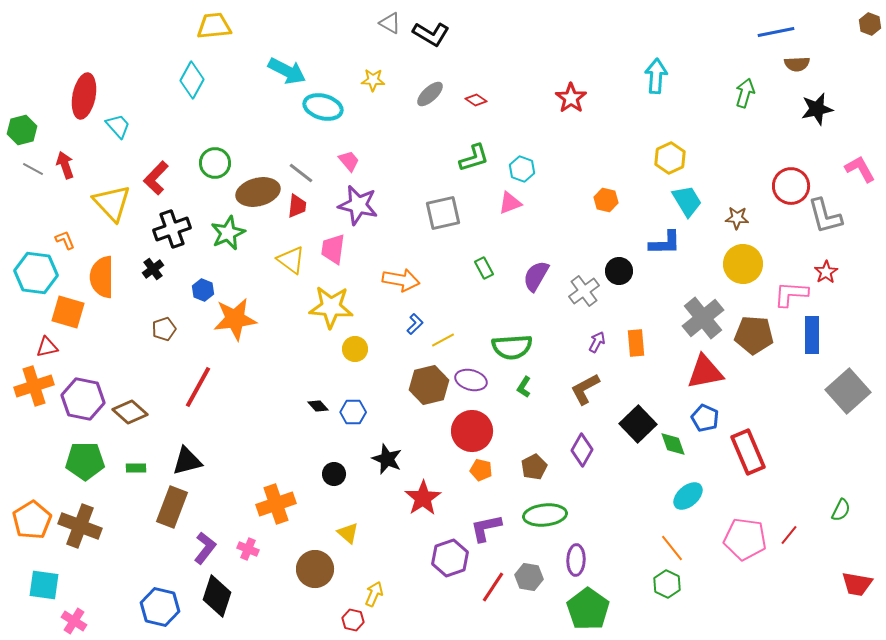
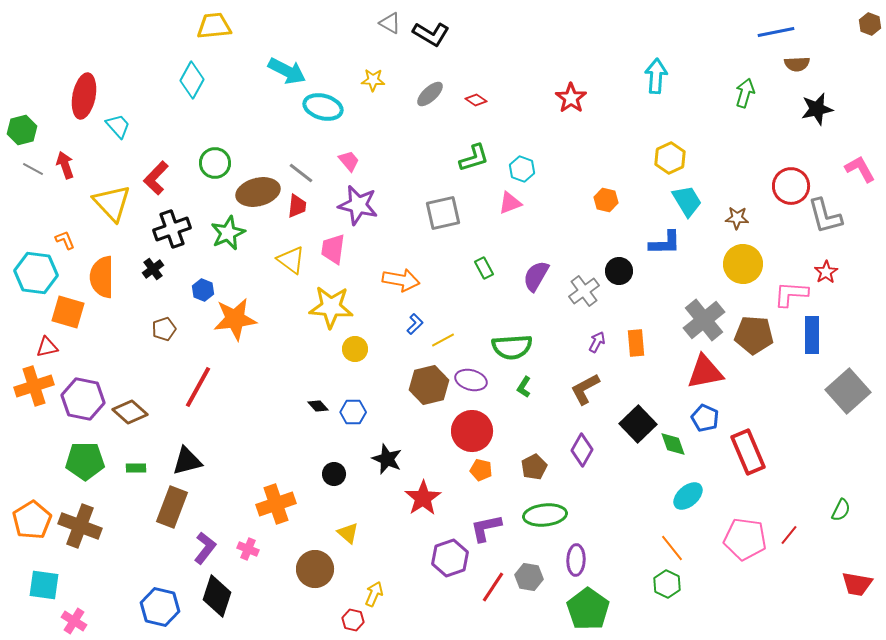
gray cross at (703, 318): moved 1 px right, 2 px down
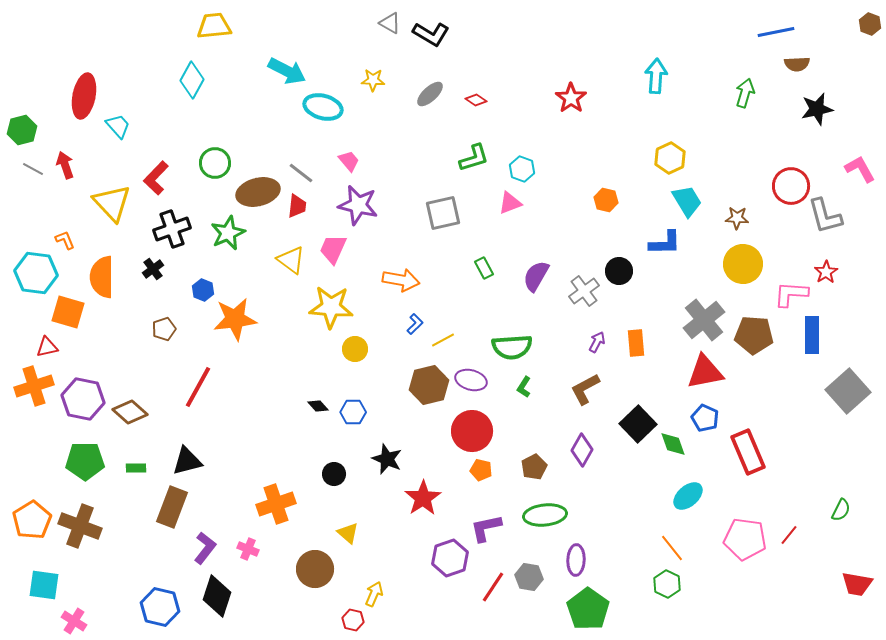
pink trapezoid at (333, 249): rotated 16 degrees clockwise
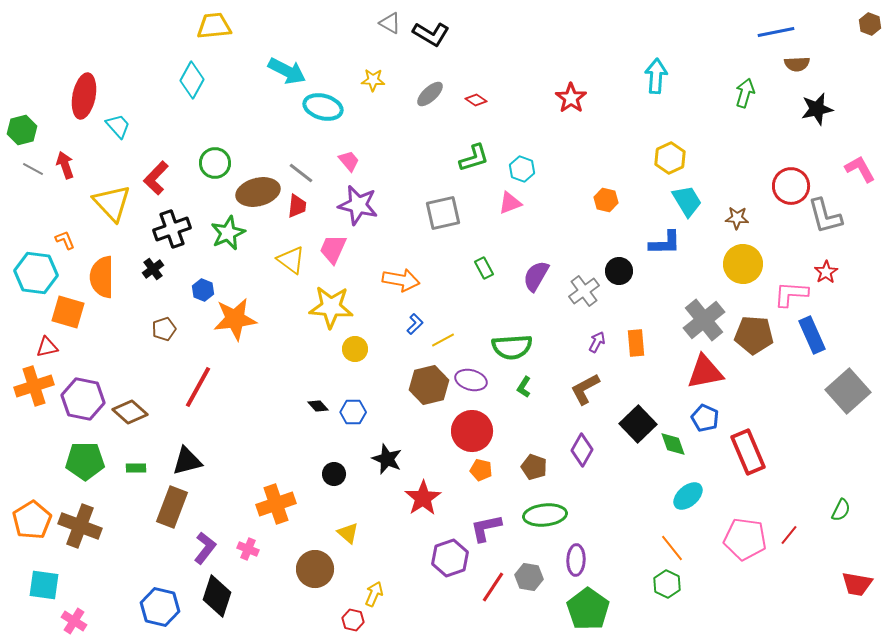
blue rectangle at (812, 335): rotated 24 degrees counterclockwise
brown pentagon at (534, 467): rotated 25 degrees counterclockwise
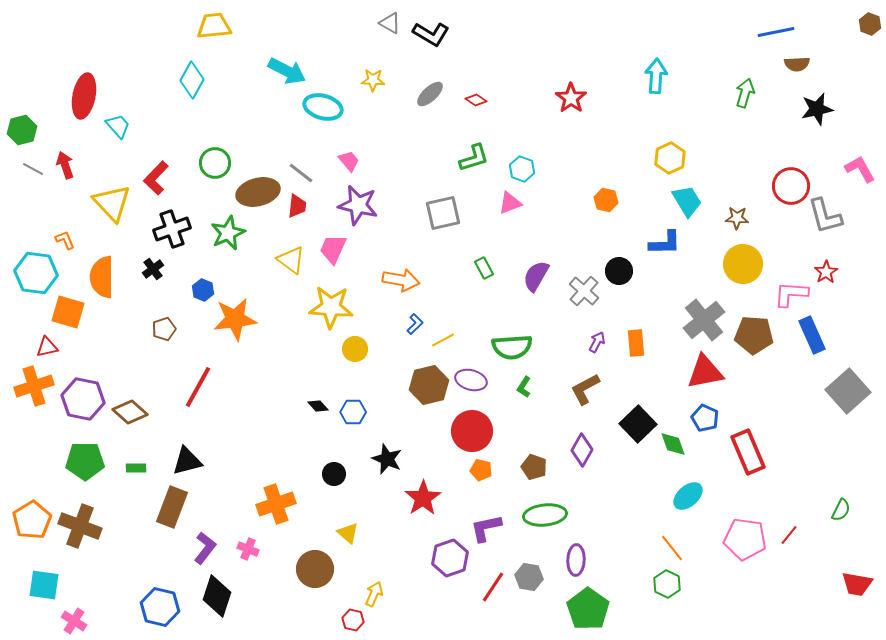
gray cross at (584, 291): rotated 12 degrees counterclockwise
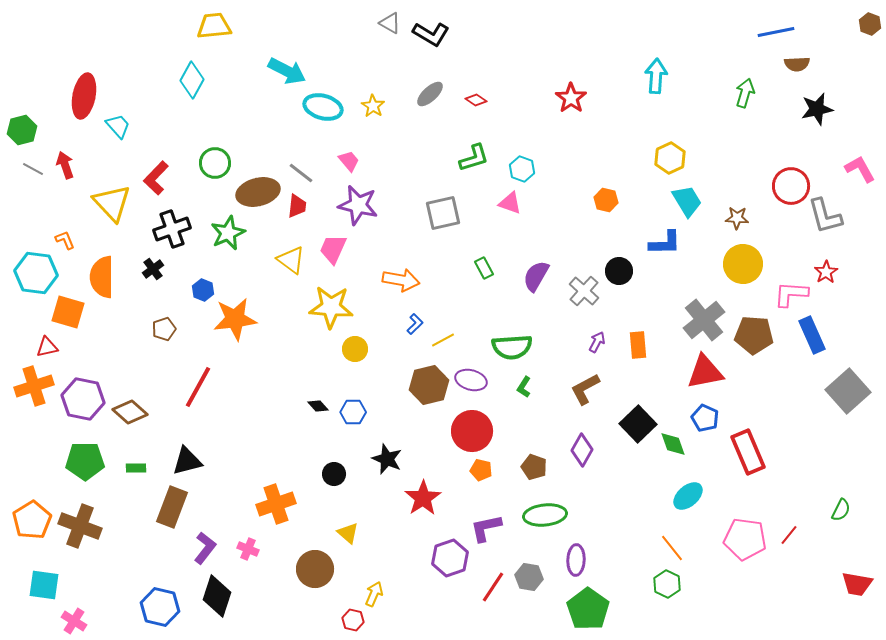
yellow star at (373, 80): moved 26 px down; rotated 30 degrees clockwise
pink triangle at (510, 203): rotated 40 degrees clockwise
orange rectangle at (636, 343): moved 2 px right, 2 px down
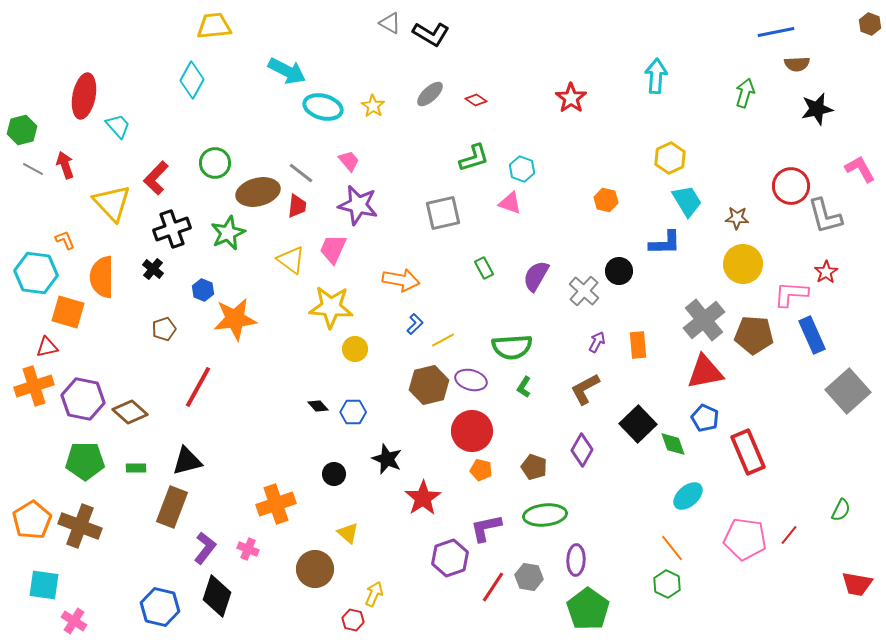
black cross at (153, 269): rotated 15 degrees counterclockwise
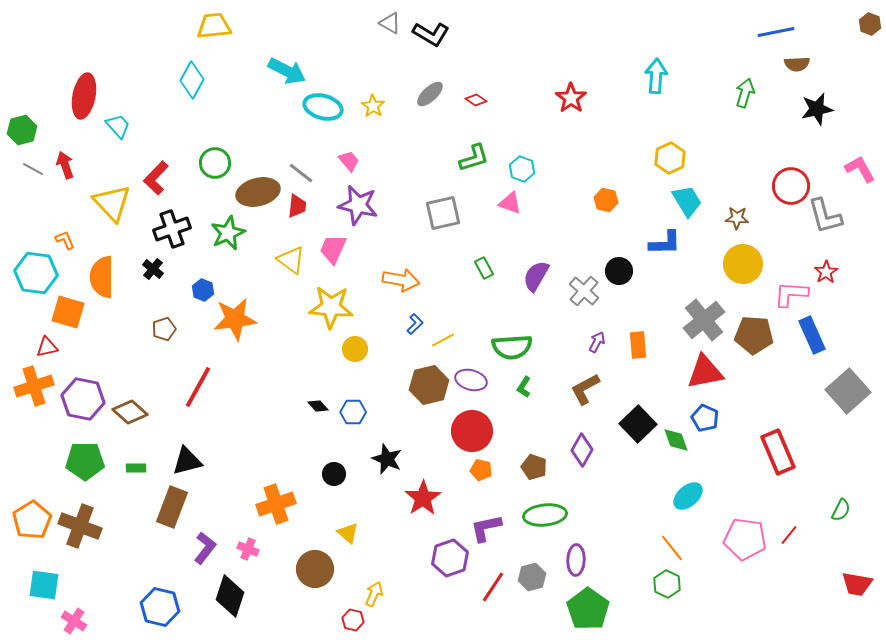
green diamond at (673, 444): moved 3 px right, 4 px up
red rectangle at (748, 452): moved 30 px right
gray hexagon at (529, 577): moved 3 px right; rotated 24 degrees counterclockwise
black diamond at (217, 596): moved 13 px right
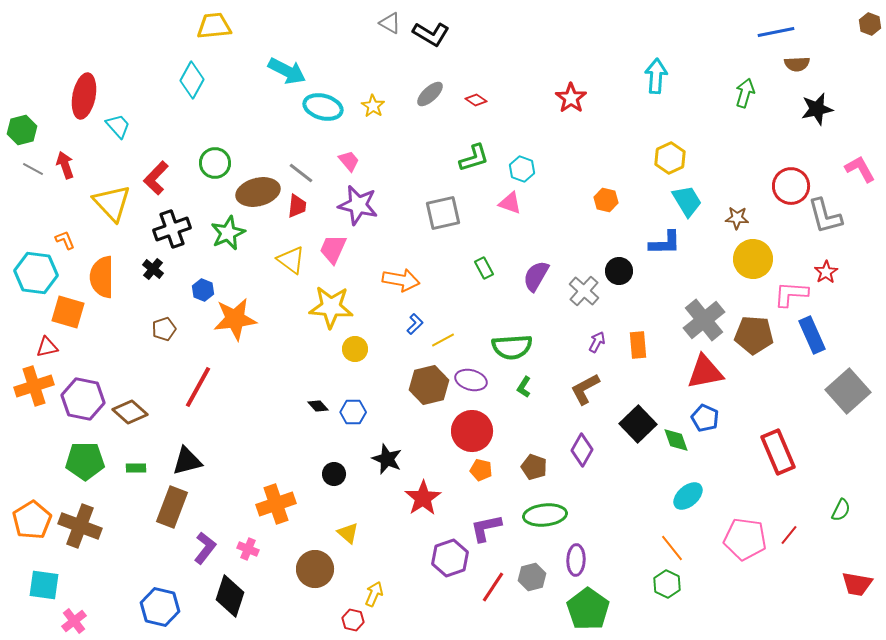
yellow circle at (743, 264): moved 10 px right, 5 px up
pink cross at (74, 621): rotated 20 degrees clockwise
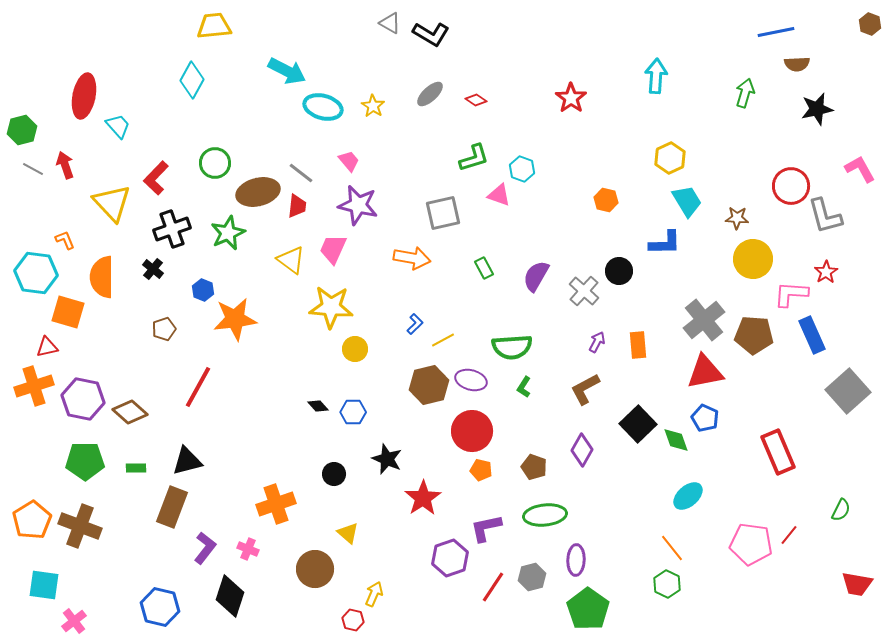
pink triangle at (510, 203): moved 11 px left, 8 px up
orange arrow at (401, 280): moved 11 px right, 22 px up
pink pentagon at (745, 539): moved 6 px right, 5 px down
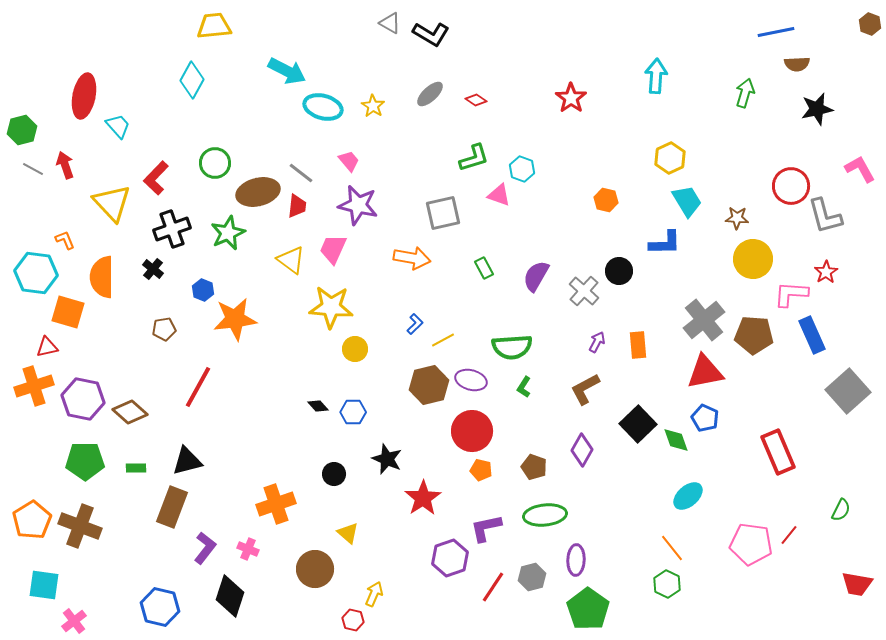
brown pentagon at (164, 329): rotated 10 degrees clockwise
